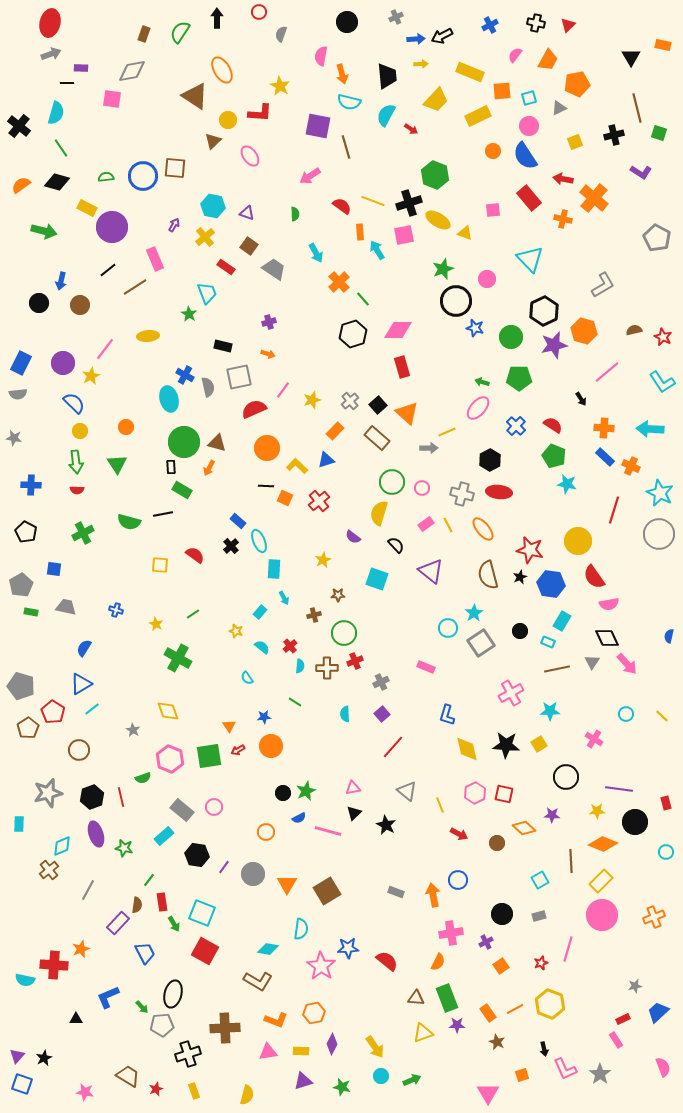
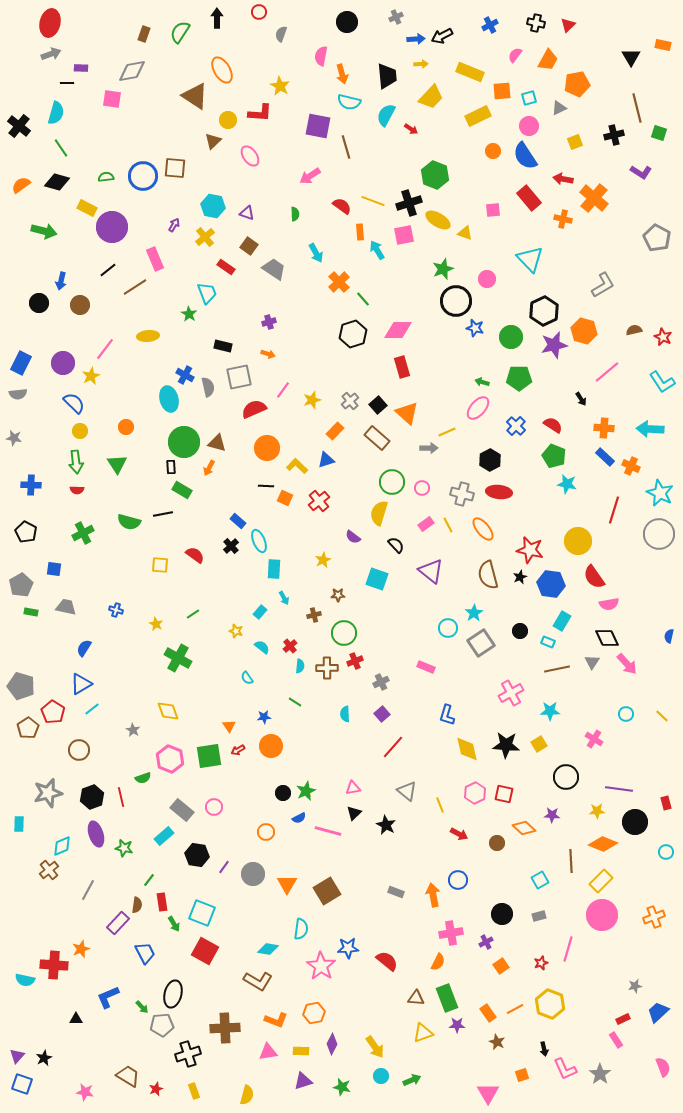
yellow trapezoid at (436, 100): moved 5 px left, 3 px up
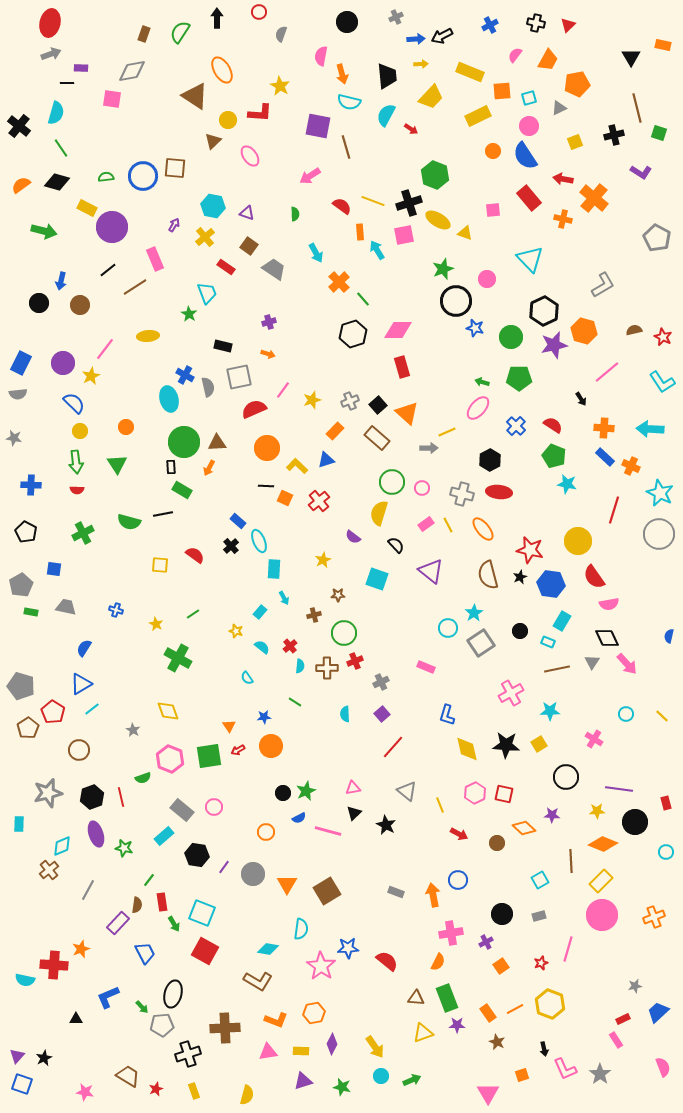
gray cross at (350, 401): rotated 18 degrees clockwise
brown triangle at (217, 443): rotated 18 degrees counterclockwise
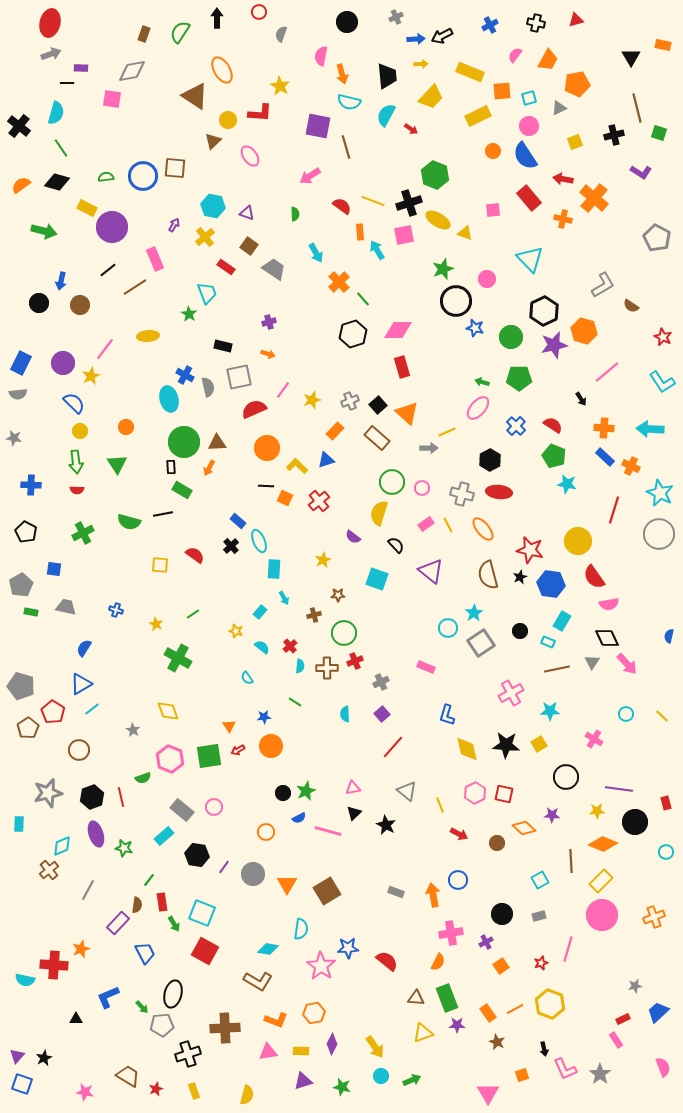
red triangle at (568, 25): moved 8 px right, 5 px up; rotated 28 degrees clockwise
brown semicircle at (634, 330): moved 3 px left, 24 px up; rotated 133 degrees counterclockwise
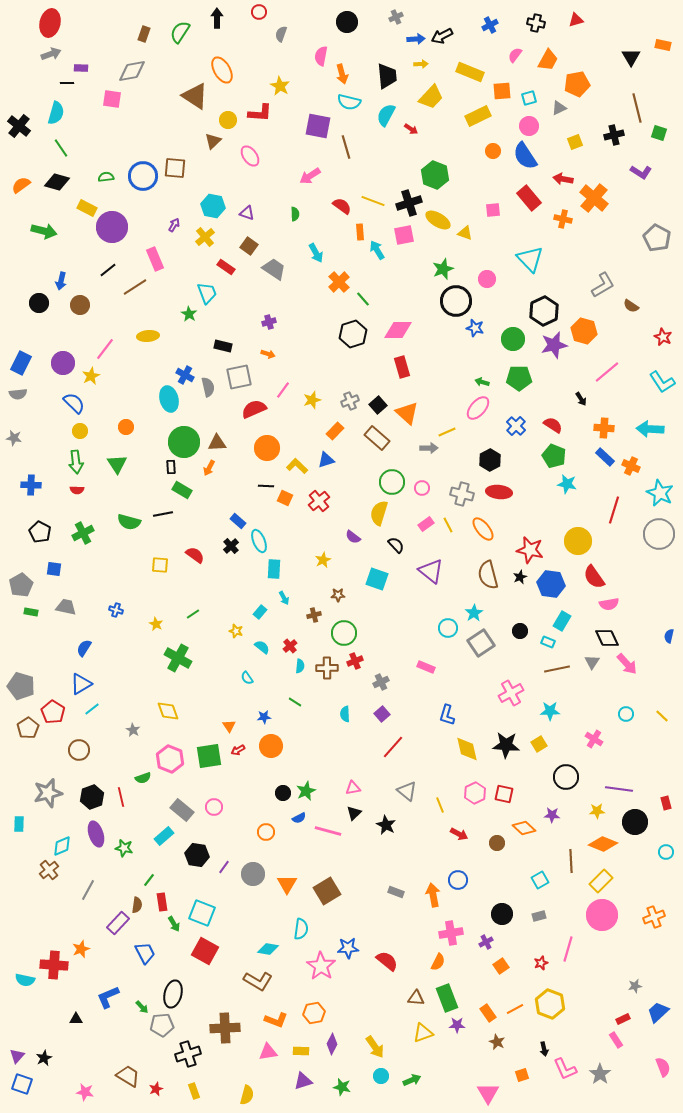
green circle at (511, 337): moved 2 px right, 2 px down
black pentagon at (26, 532): moved 14 px right
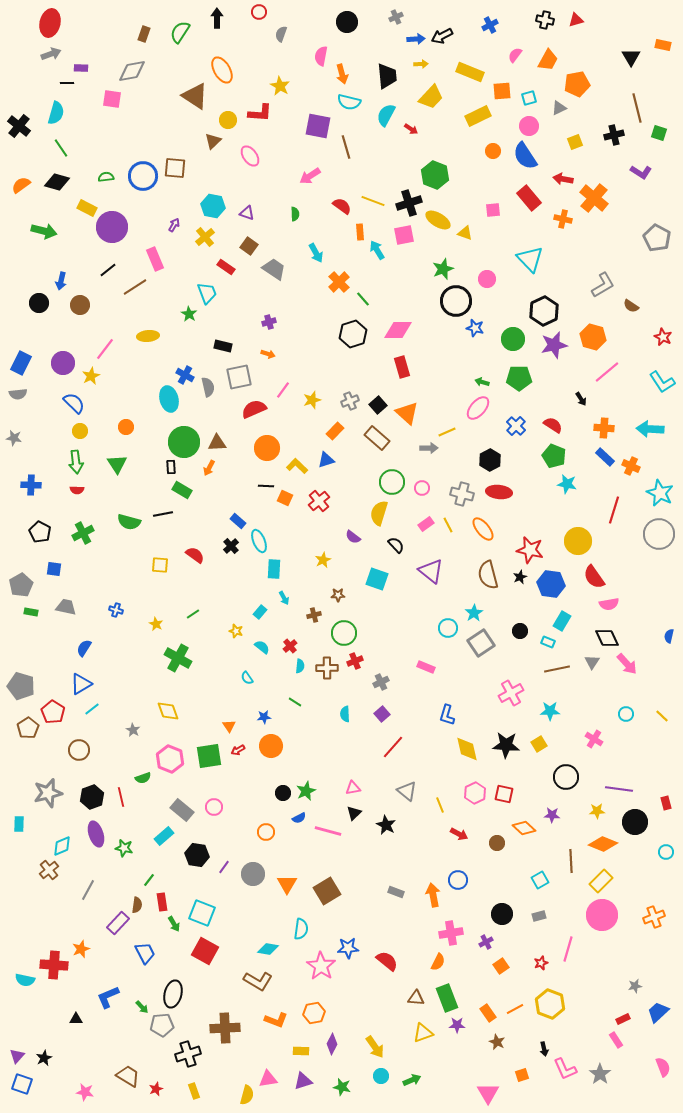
black cross at (536, 23): moved 9 px right, 3 px up
orange hexagon at (584, 331): moved 9 px right, 6 px down
pink triangle at (268, 1052): moved 27 px down
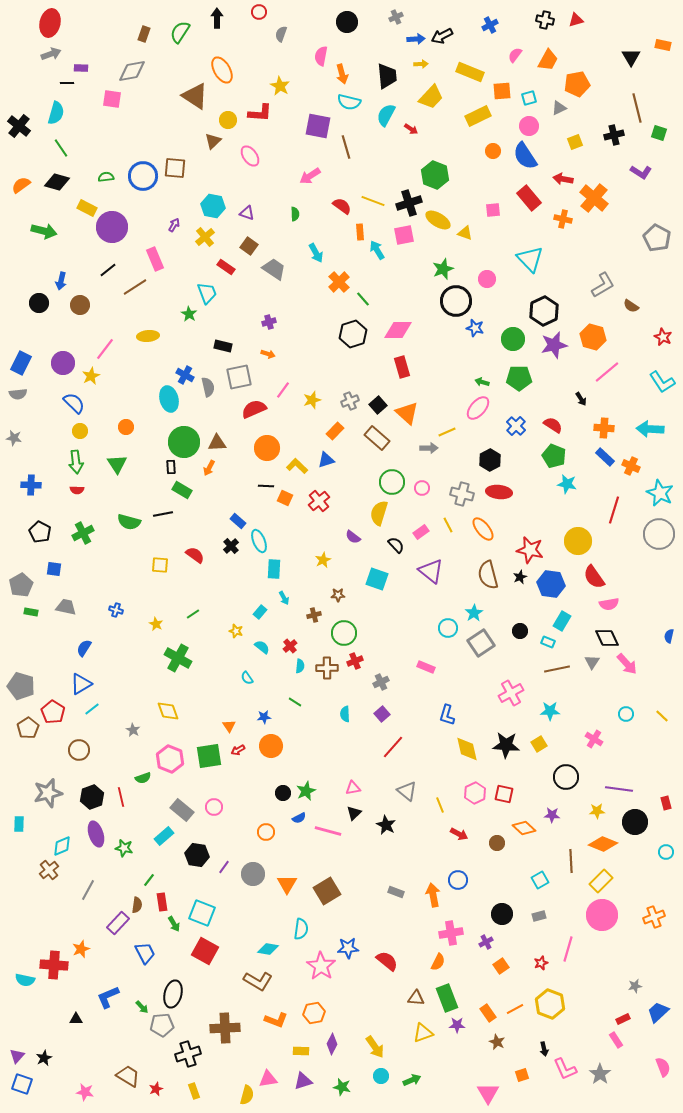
pink rectangle at (426, 524): moved 5 px left, 8 px down
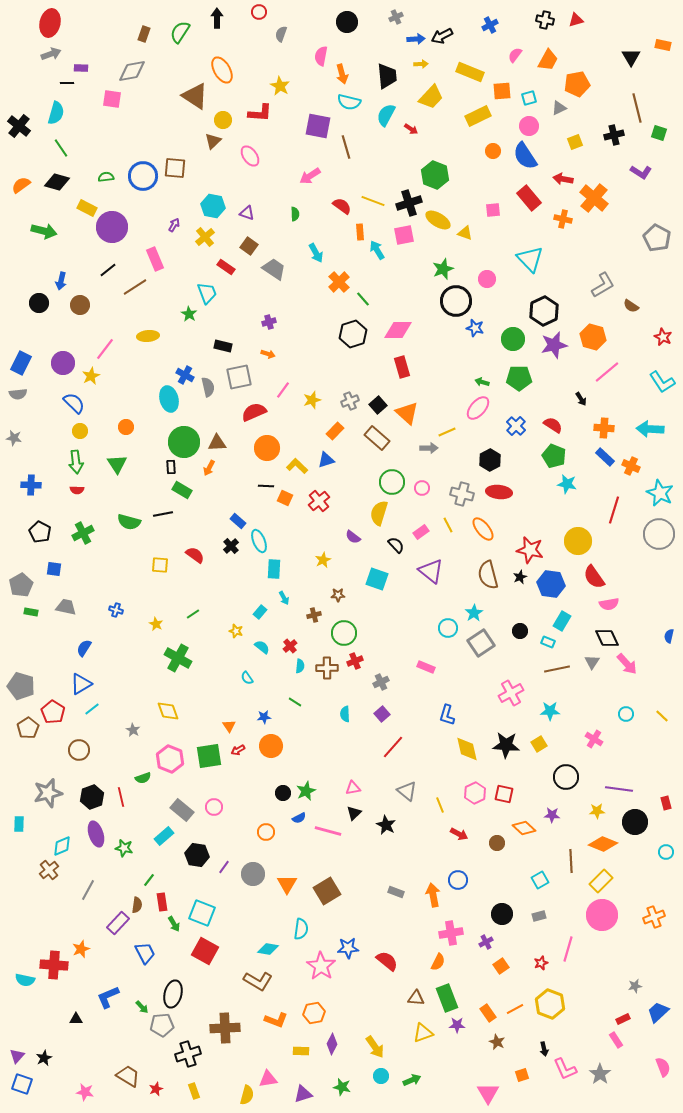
yellow circle at (228, 120): moved 5 px left
red semicircle at (254, 409): moved 3 px down
purple triangle at (303, 1081): moved 13 px down
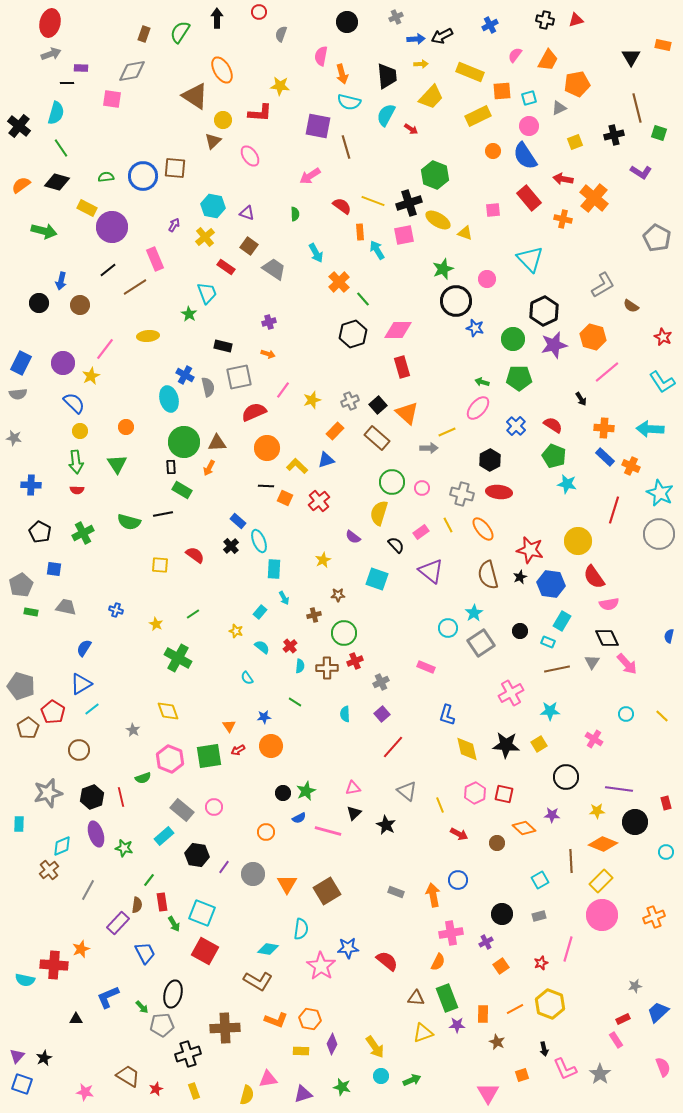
yellow star at (280, 86): rotated 24 degrees counterclockwise
orange hexagon at (314, 1013): moved 4 px left, 6 px down; rotated 20 degrees clockwise
orange rectangle at (488, 1013): moved 5 px left, 1 px down; rotated 36 degrees clockwise
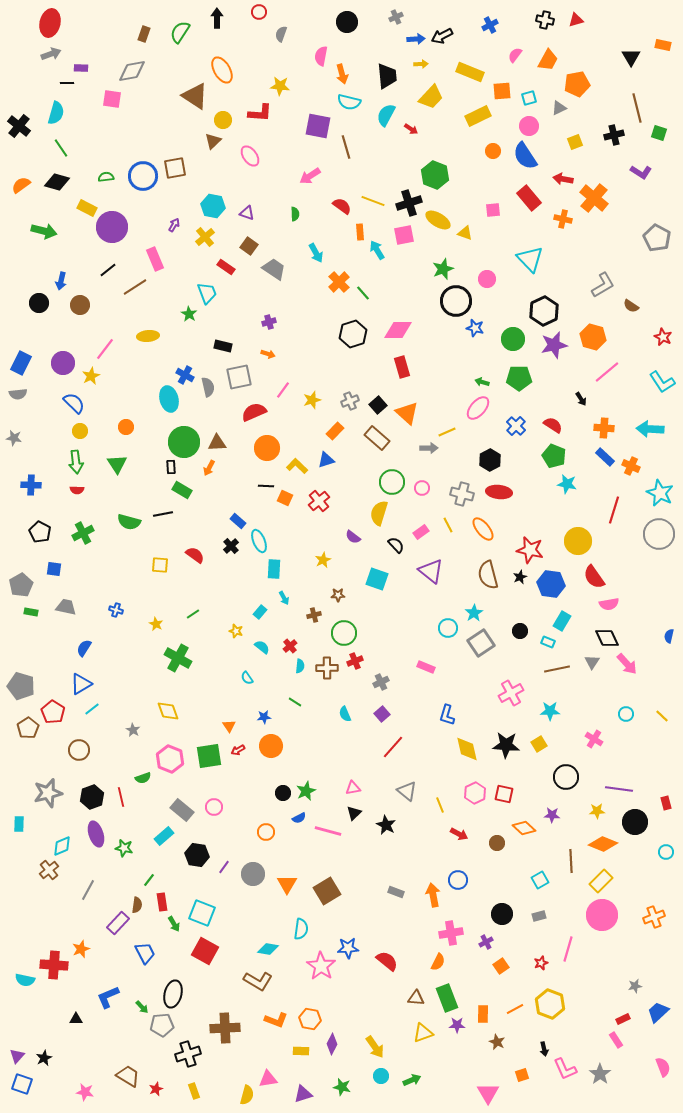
brown square at (175, 168): rotated 15 degrees counterclockwise
green line at (363, 299): moved 6 px up
cyan semicircle at (345, 714): rotated 21 degrees counterclockwise
